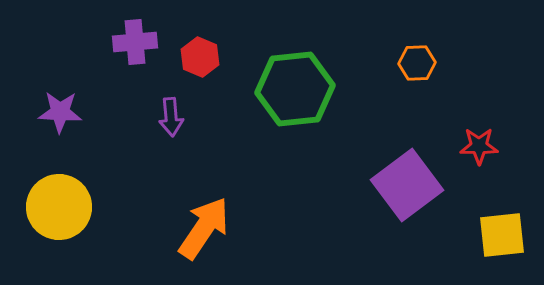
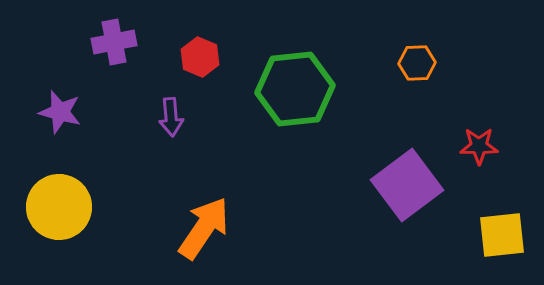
purple cross: moved 21 px left; rotated 6 degrees counterclockwise
purple star: rotated 12 degrees clockwise
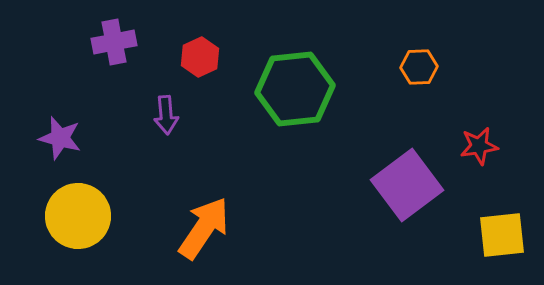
red hexagon: rotated 12 degrees clockwise
orange hexagon: moved 2 px right, 4 px down
purple star: moved 26 px down
purple arrow: moved 5 px left, 2 px up
red star: rotated 9 degrees counterclockwise
yellow circle: moved 19 px right, 9 px down
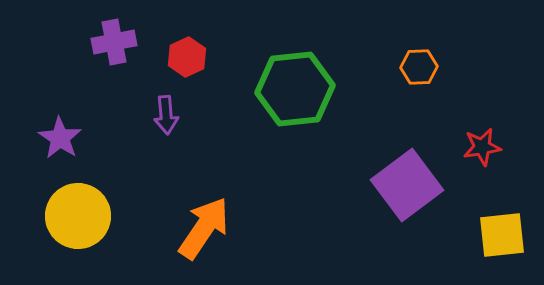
red hexagon: moved 13 px left
purple star: rotated 18 degrees clockwise
red star: moved 3 px right, 1 px down
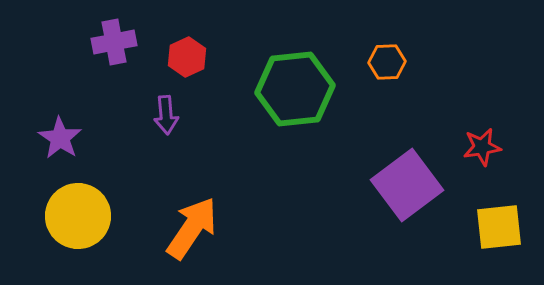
orange hexagon: moved 32 px left, 5 px up
orange arrow: moved 12 px left
yellow square: moved 3 px left, 8 px up
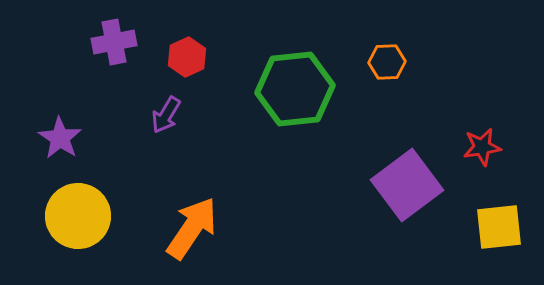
purple arrow: rotated 36 degrees clockwise
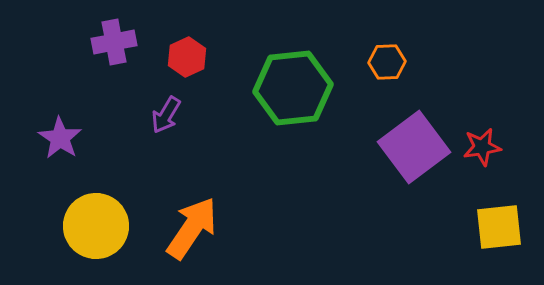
green hexagon: moved 2 px left, 1 px up
purple square: moved 7 px right, 38 px up
yellow circle: moved 18 px right, 10 px down
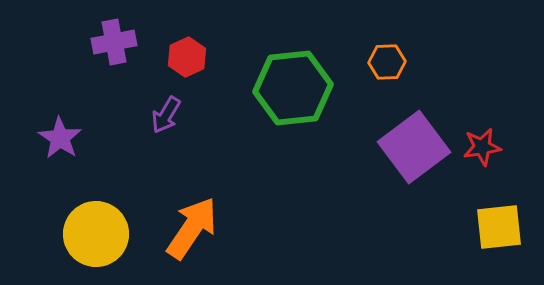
yellow circle: moved 8 px down
